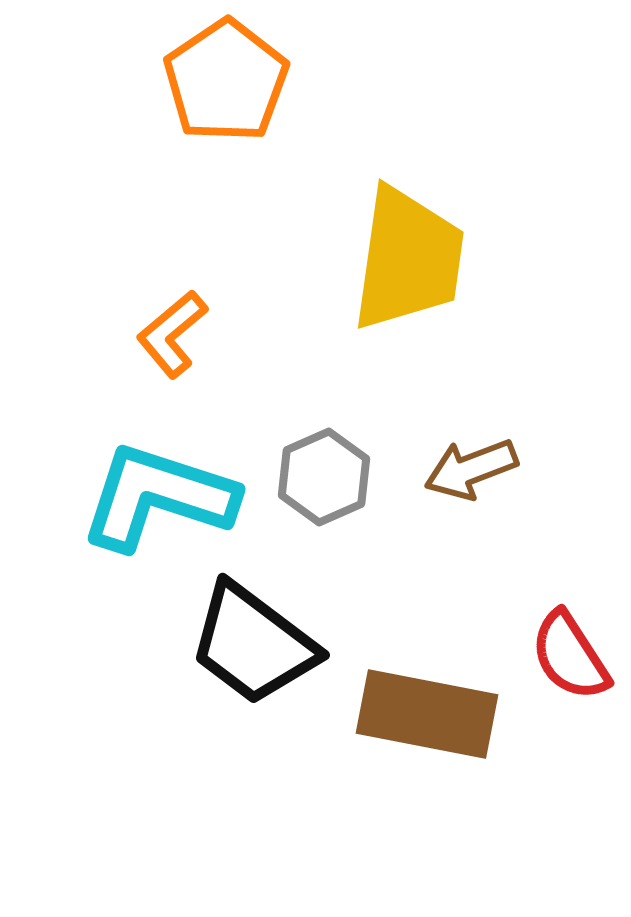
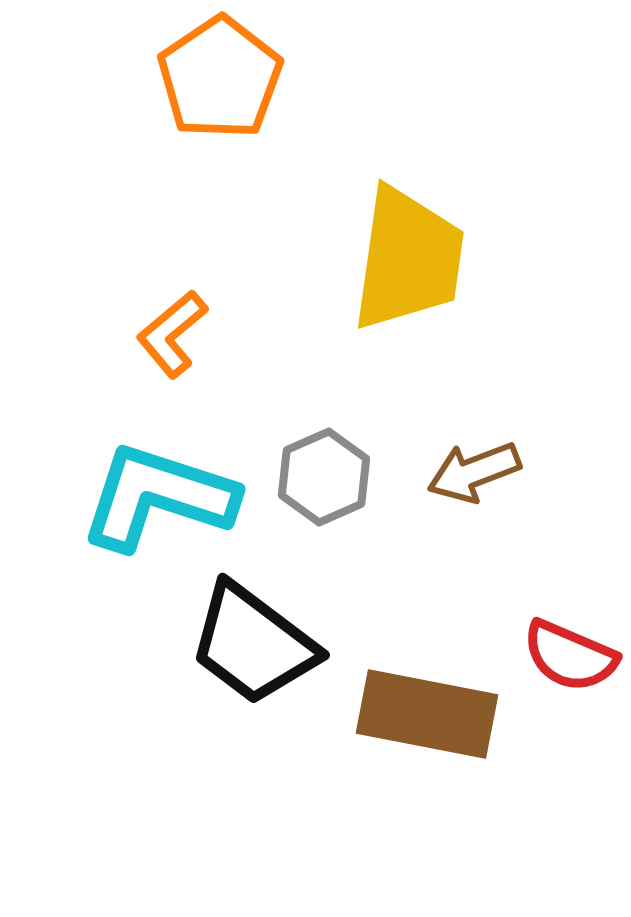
orange pentagon: moved 6 px left, 3 px up
brown arrow: moved 3 px right, 3 px down
red semicircle: rotated 34 degrees counterclockwise
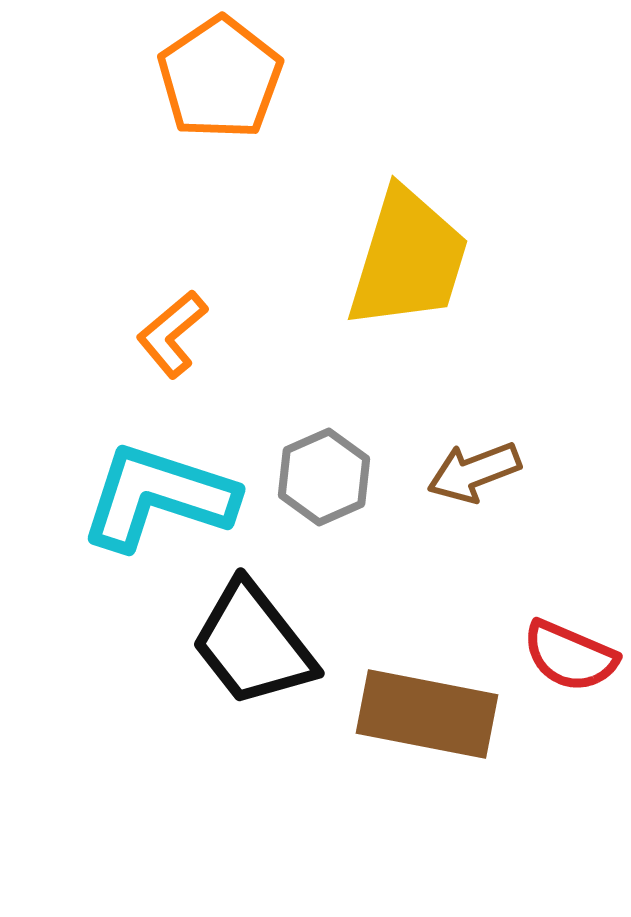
yellow trapezoid: rotated 9 degrees clockwise
black trapezoid: rotated 15 degrees clockwise
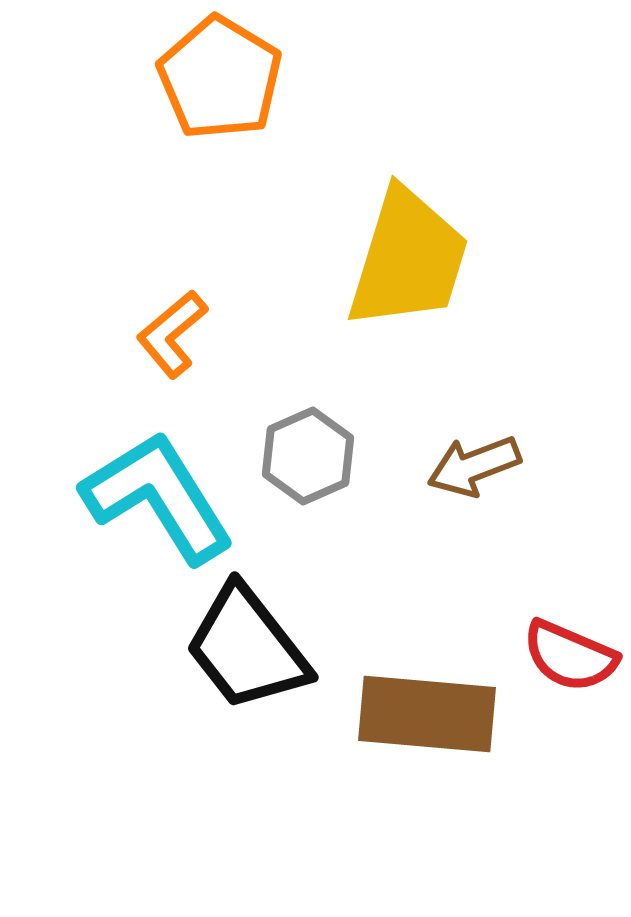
orange pentagon: rotated 7 degrees counterclockwise
brown arrow: moved 6 px up
gray hexagon: moved 16 px left, 21 px up
cyan L-shape: rotated 40 degrees clockwise
black trapezoid: moved 6 px left, 4 px down
brown rectangle: rotated 6 degrees counterclockwise
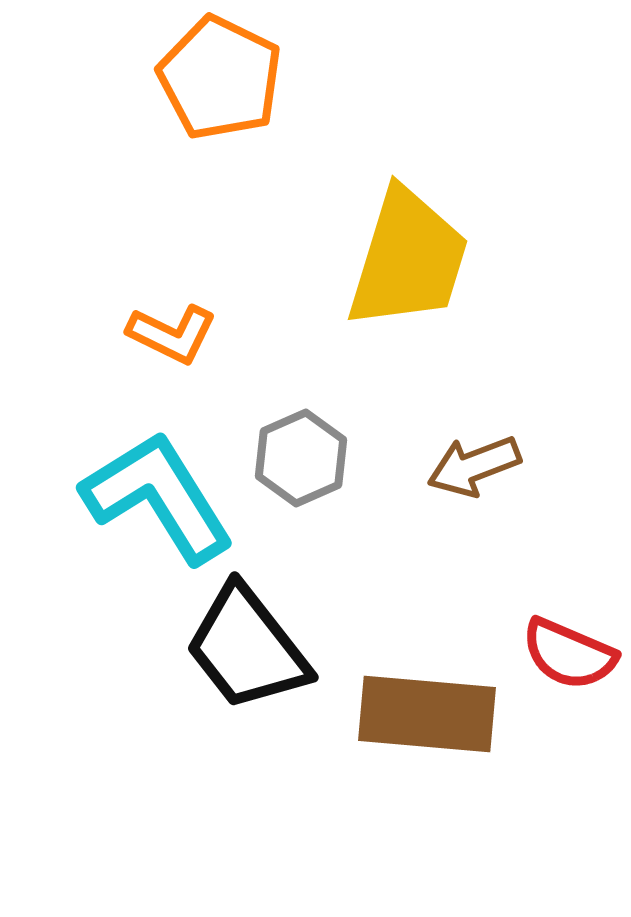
orange pentagon: rotated 5 degrees counterclockwise
orange L-shape: rotated 114 degrees counterclockwise
gray hexagon: moved 7 px left, 2 px down
red semicircle: moved 1 px left, 2 px up
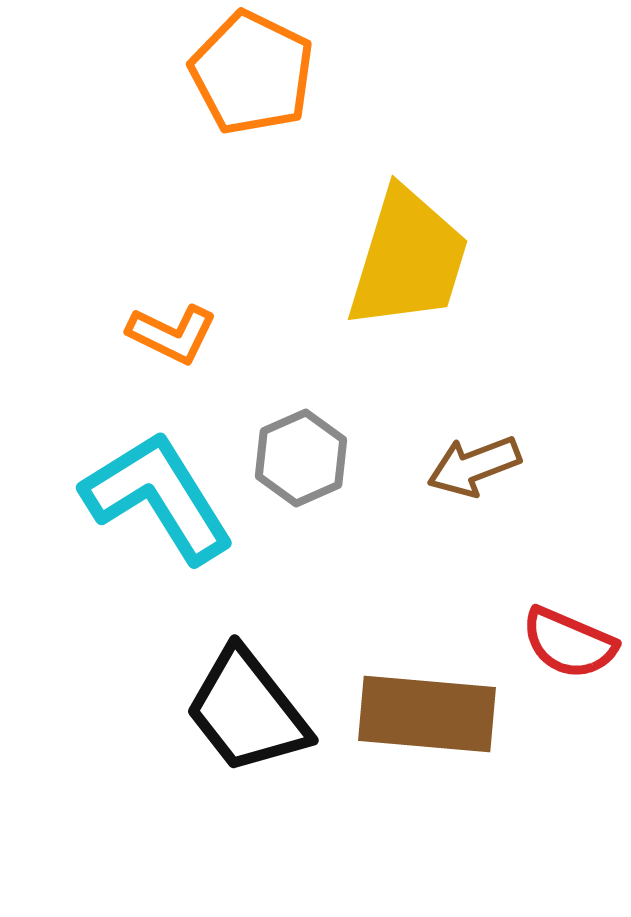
orange pentagon: moved 32 px right, 5 px up
black trapezoid: moved 63 px down
red semicircle: moved 11 px up
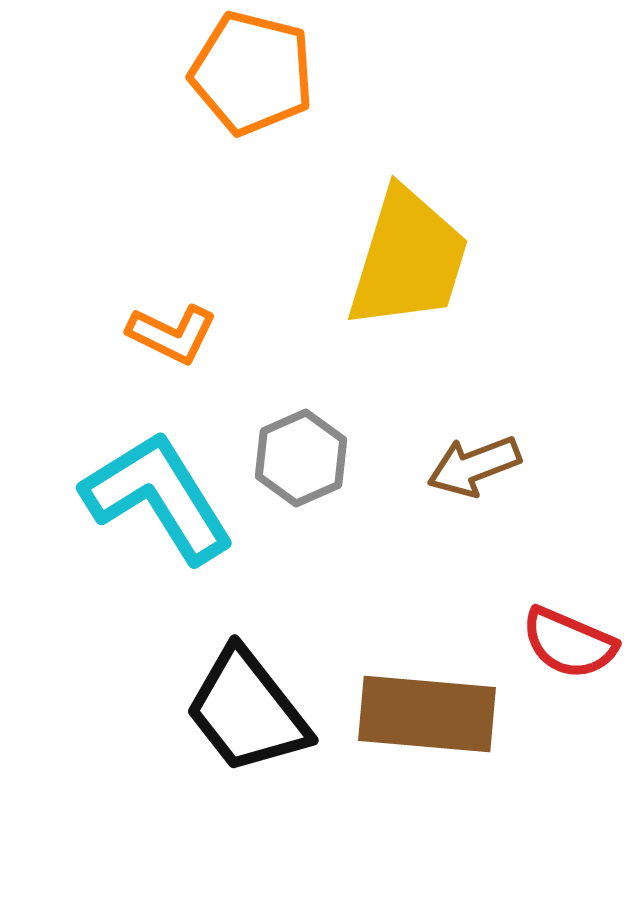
orange pentagon: rotated 12 degrees counterclockwise
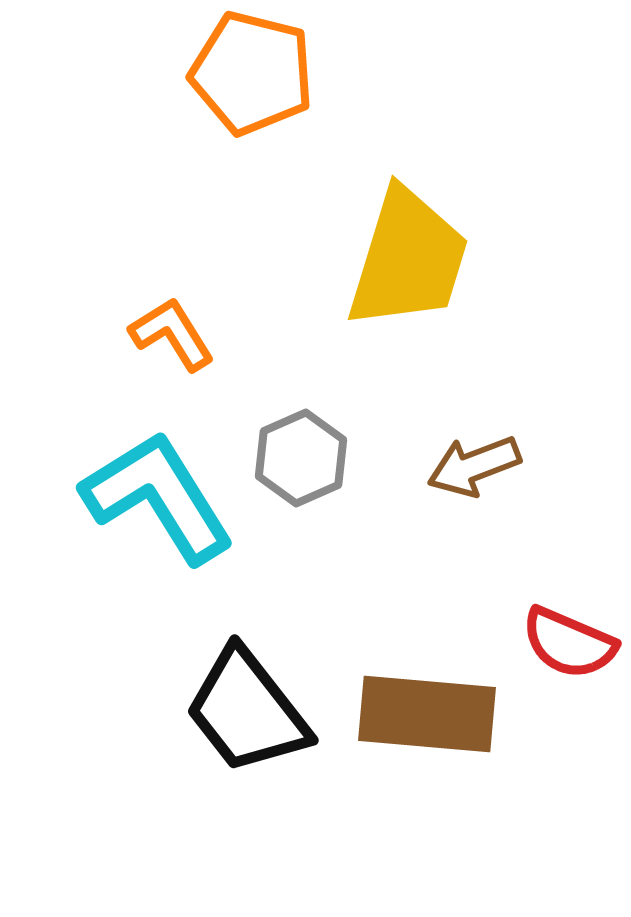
orange L-shape: rotated 148 degrees counterclockwise
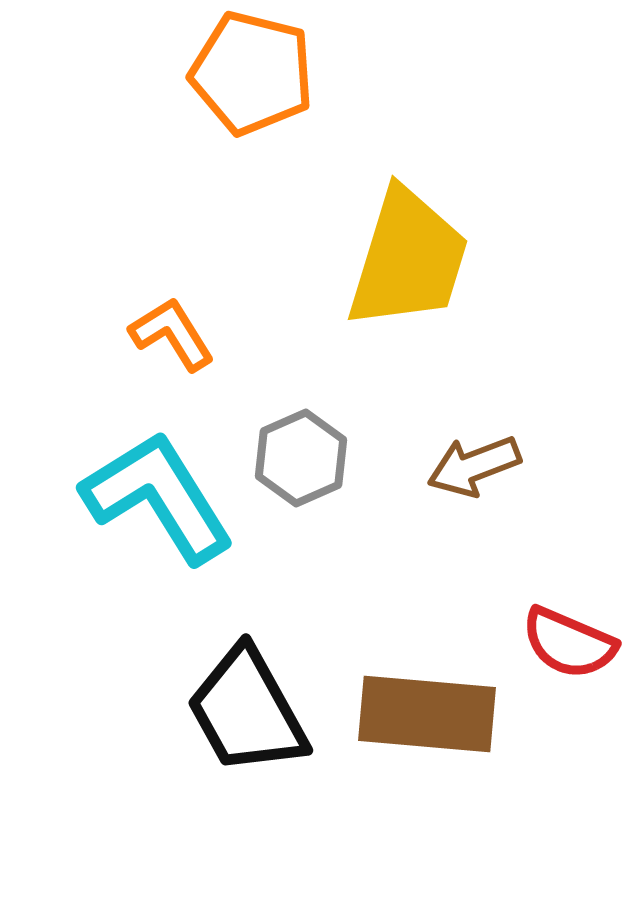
black trapezoid: rotated 9 degrees clockwise
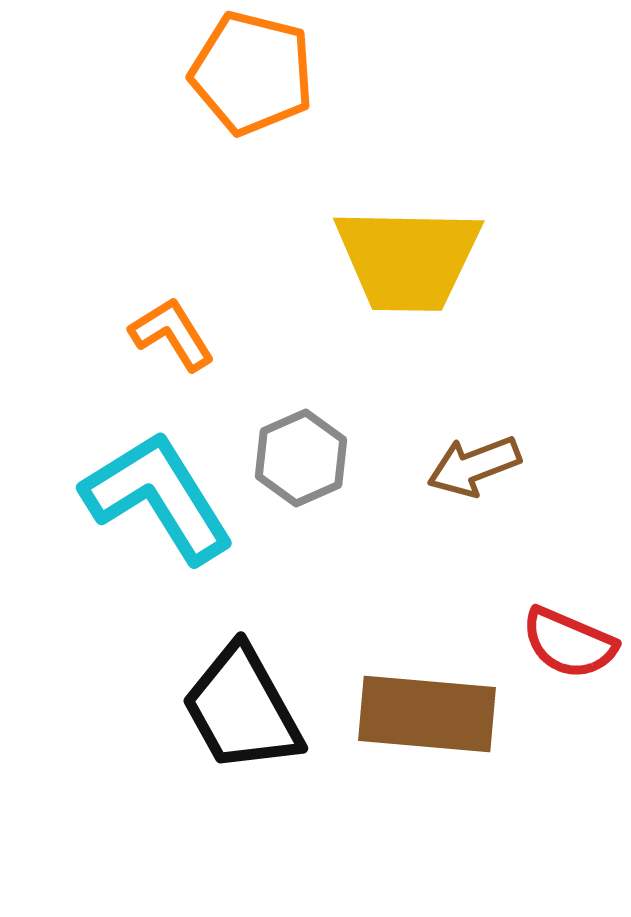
yellow trapezoid: rotated 74 degrees clockwise
black trapezoid: moved 5 px left, 2 px up
